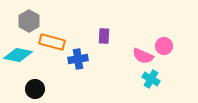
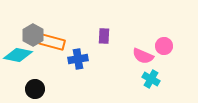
gray hexagon: moved 4 px right, 14 px down
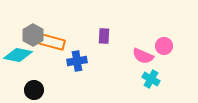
blue cross: moved 1 px left, 2 px down
black circle: moved 1 px left, 1 px down
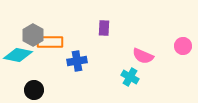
purple rectangle: moved 8 px up
orange rectangle: moved 2 px left; rotated 15 degrees counterclockwise
pink circle: moved 19 px right
cyan cross: moved 21 px left, 2 px up
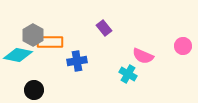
purple rectangle: rotated 42 degrees counterclockwise
cyan cross: moved 2 px left, 3 px up
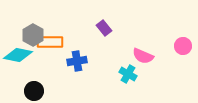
black circle: moved 1 px down
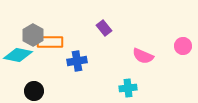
cyan cross: moved 14 px down; rotated 36 degrees counterclockwise
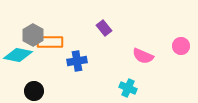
pink circle: moved 2 px left
cyan cross: rotated 30 degrees clockwise
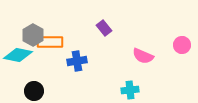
pink circle: moved 1 px right, 1 px up
cyan cross: moved 2 px right, 2 px down; rotated 30 degrees counterclockwise
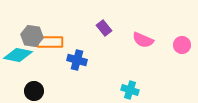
gray hexagon: moved 1 px left, 1 px down; rotated 20 degrees counterclockwise
pink semicircle: moved 16 px up
blue cross: moved 1 px up; rotated 24 degrees clockwise
cyan cross: rotated 24 degrees clockwise
